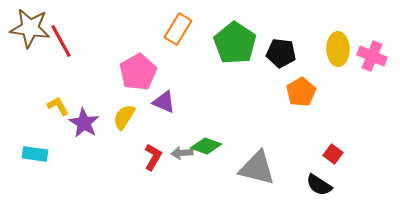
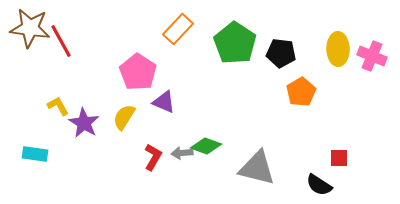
orange rectangle: rotated 12 degrees clockwise
pink pentagon: rotated 9 degrees counterclockwise
red square: moved 6 px right, 4 px down; rotated 36 degrees counterclockwise
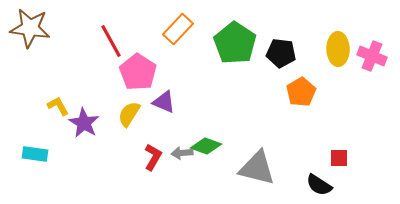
red line: moved 50 px right
yellow semicircle: moved 5 px right, 3 px up
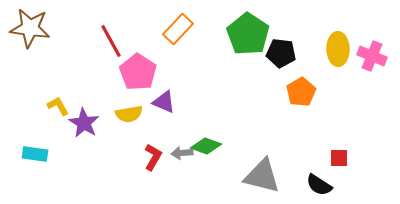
green pentagon: moved 13 px right, 9 px up
yellow semicircle: rotated 132 degrees counterclockwise
gray triangle: moved 5 px right, 8 px down
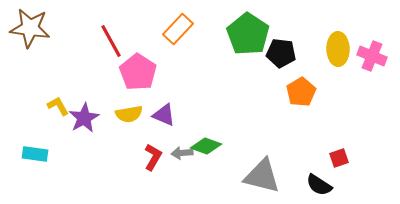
purple triangle: moved 13 px down
purple star: moved 5 px up; rotated 12 degrees clockwise
red square: rotated 18 degrees counterclockwise
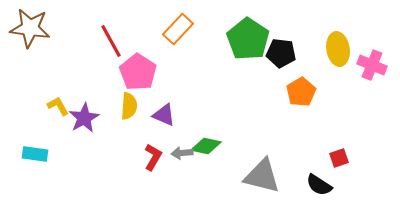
green pentagon: moved 5 px down
yellow ellipse: rotated 8 degrees counterclockwise
pink cross: moved 9 px down
yellow semicircle: moved 8 px up; rotated 76 degrees counterclockwise
green diamond: rotated 8 degrees counterclockwise
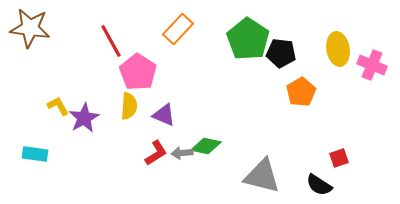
red L-shape: moved 3 px right, 4 px up; rotated 28 degrees clockwise
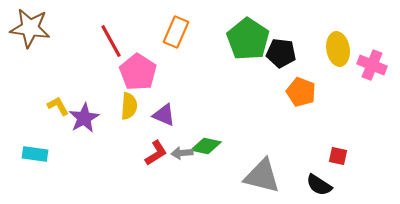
orange rectangle: moved 2 px left, 3 px down; rotated 20 degrees counterclockwise
orange pentagon: rotated 20 degrees counterclockwise
red square: moved 1 px left, 2 px up; rotated 30 degrees clockwise
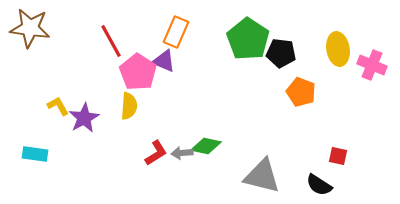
purple triangle: moved 54 px up
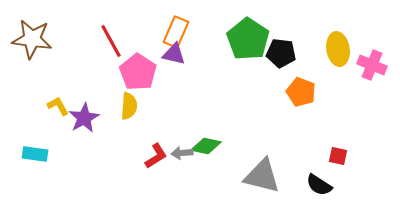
brown star: moved 2 px right, 11 px down
purple triangle: moved 10 px right, 7 px up; rotated 10 degrees counterclockwise
red L-shape: moved 3 px down
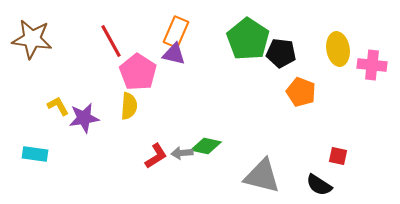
pink cross: rotated 16 degrees counterclockwise
purple star: rotated 20 degrees clockwise
